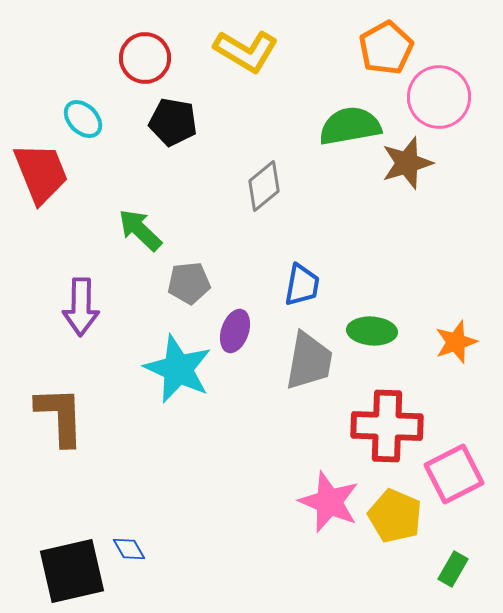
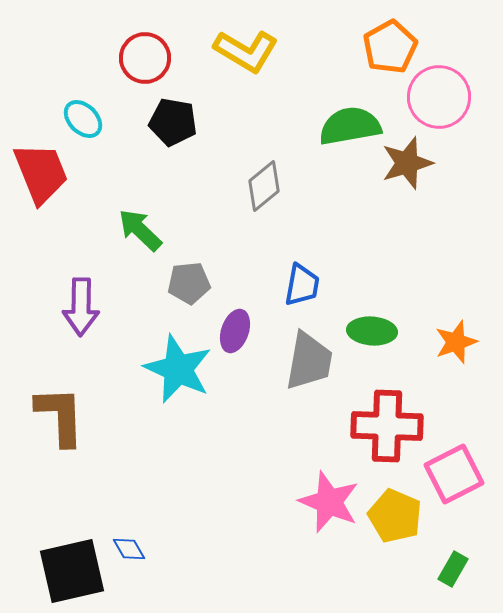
orange pentagon: moved 4 px right, 1 px up
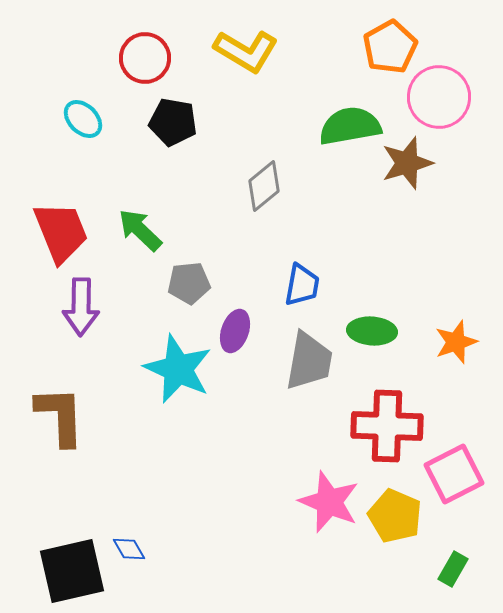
red trapezoid: moved 20 px right, 59 px down
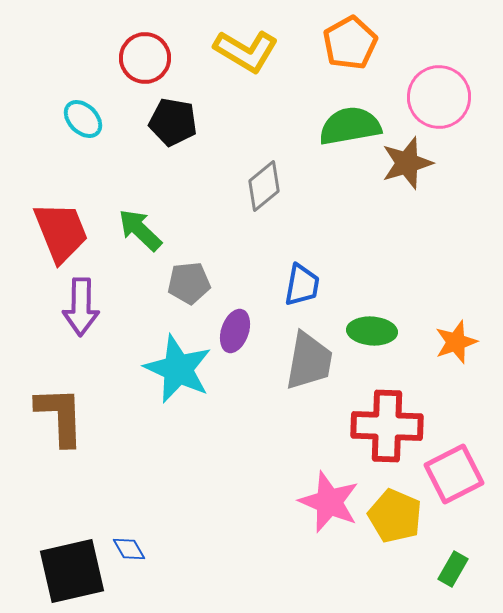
orange pentagon: moved 40 px left, 4 px up
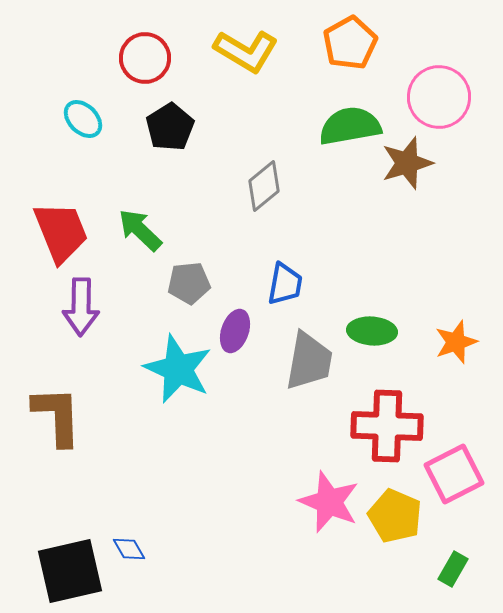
black pentagon: moved 3 px left, 5 px down; rotated 30 degrees clockwise
blue trapezoid: moved 17 px left, 1 px up
brown L-shape: moved 3 px left
black square: moved 2 px left
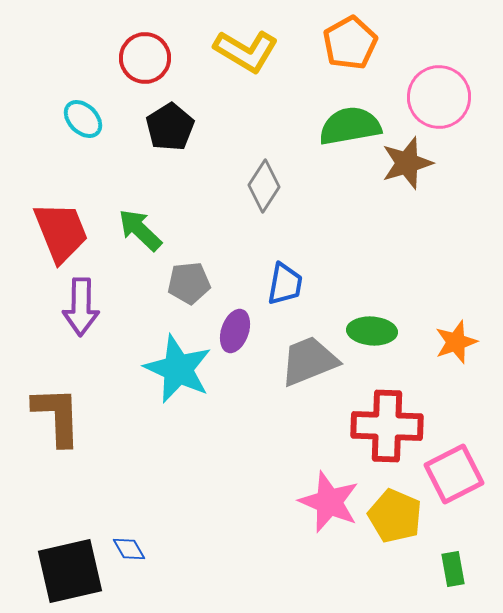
gray diamond: rotated 18 degrees counterclockwise
gray trapezoid: rotated 122 degrees counterclockwise
green rectangle: rotated 40 degrees counterclockwise
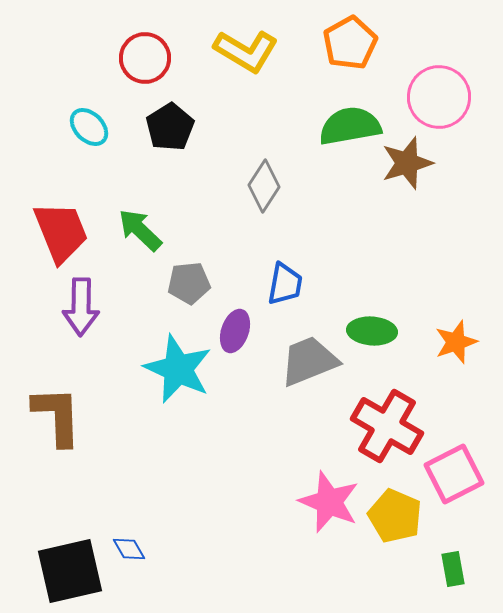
cyan ellipse: moved 6 px right, 8 px down
red cross: rotated 28 degrees clockwise
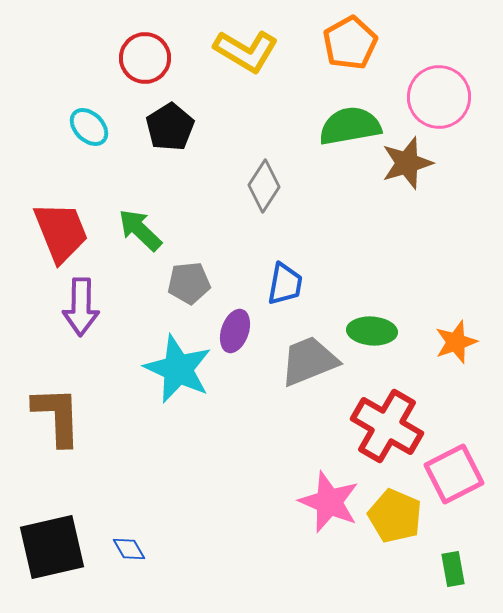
black square: moved 18 px left, 24 px up
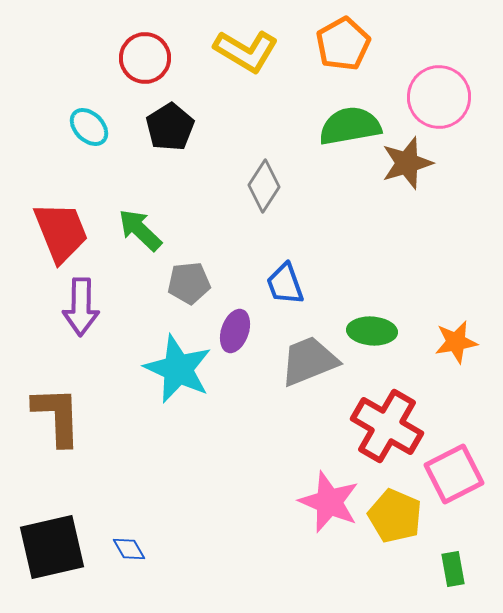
orange pentagon: moved 7 px left, 1 px down
blue trapezoid: rotated 150 degrees clockwise
orange star: rotated 9 degrees clockwise
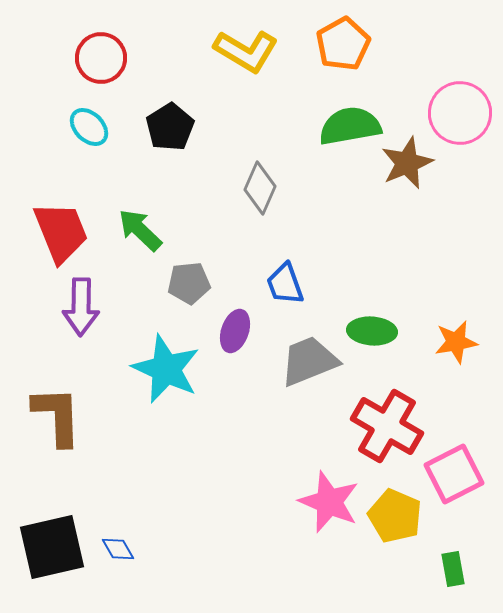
red circle: moved 44 px left
pink circle: moved 21 px right, 16 px down
brown star: rotated 6 degrees counterclockwise
gray diamond: moved 4 px left, 2 px down; rotated 9 degrees counterclockwise
cyan star: moved 12 px left
blue diamond: moved 11 px left
